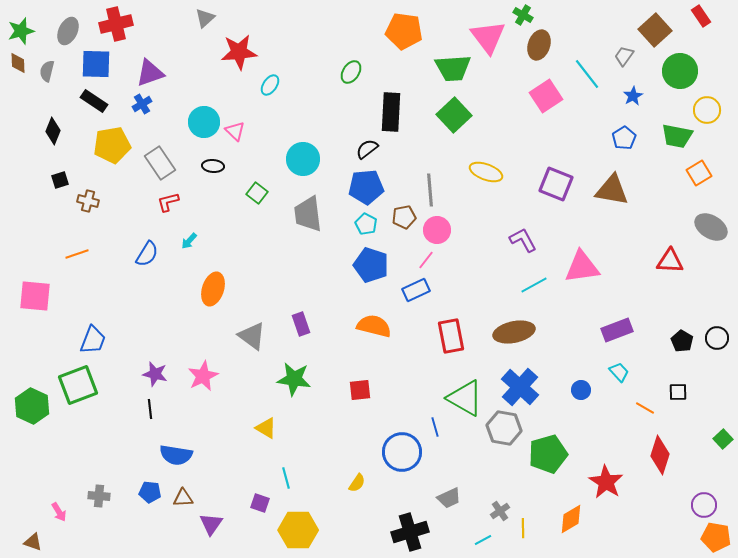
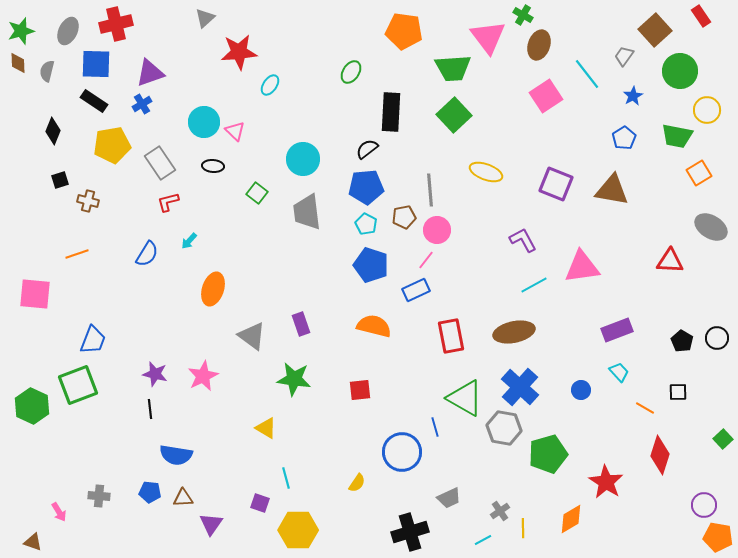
gray trapezoid at (308, 214): moved 1 px left, 2 px up
pink square at (35, 296): moved 2 px up
orange pentagon at (716, 537): moved 2 px right
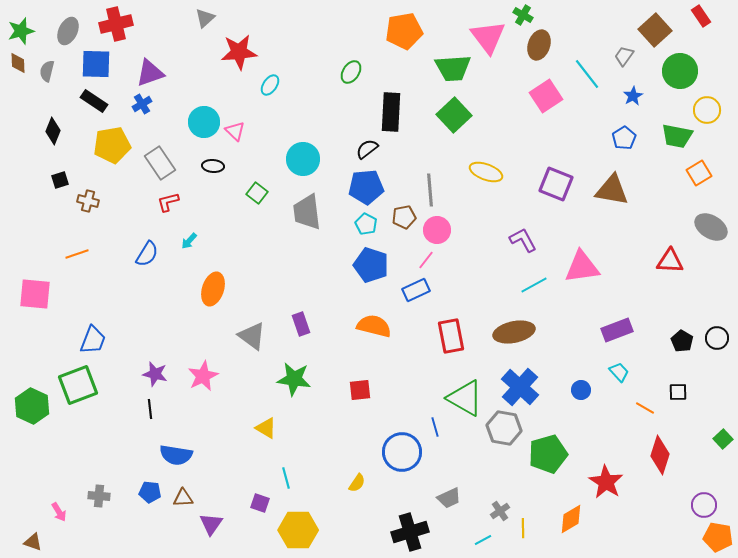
orange pentagon at (404, 31): rotated 18 degrees counterclockwise
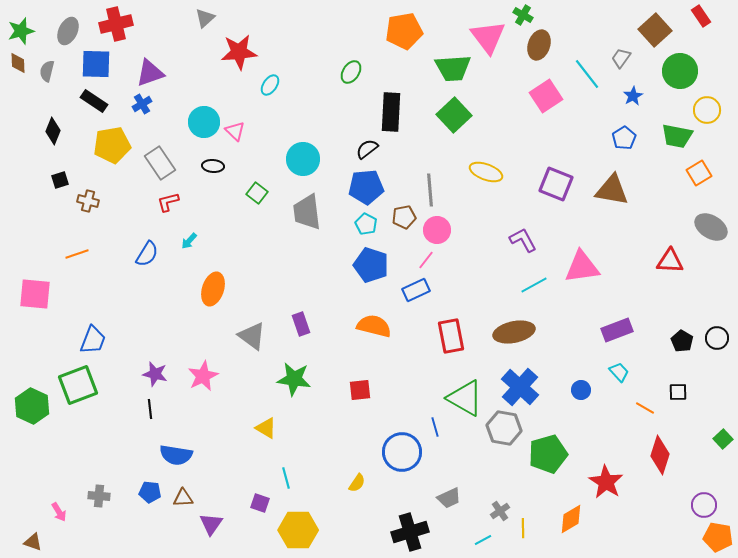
gray trapezoid at (624, 56): moved 3 px left, 2 px down
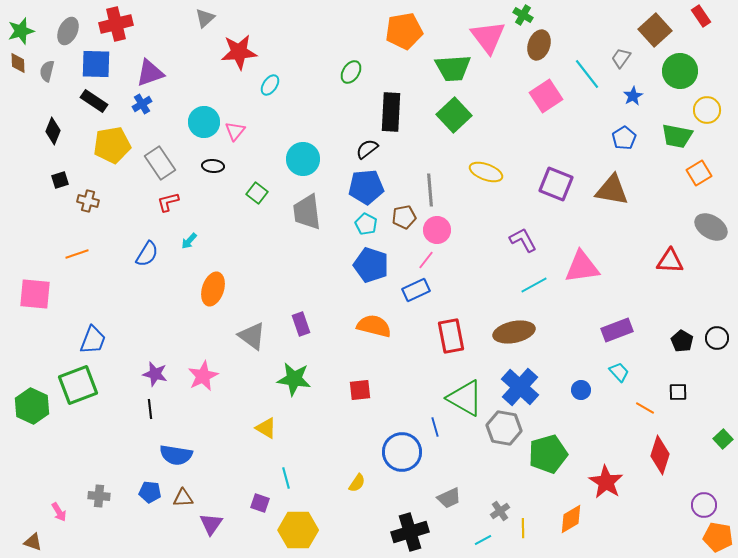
pink triangle at (235, 131): rotated 25 degrees clockwise
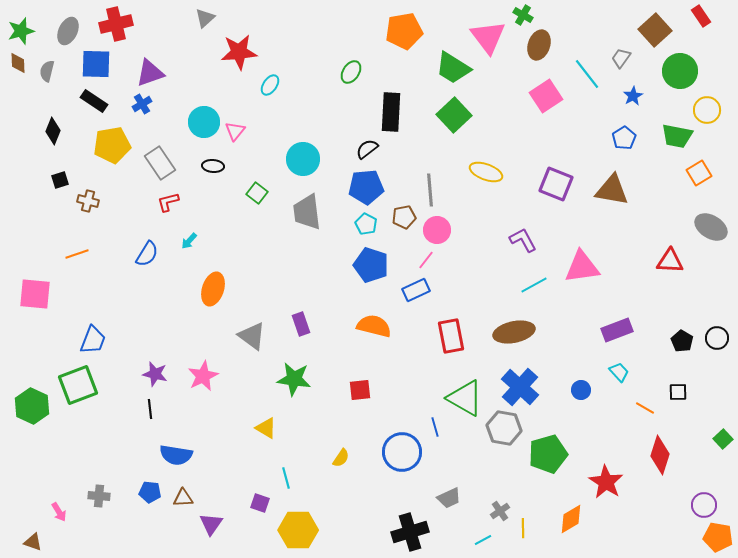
green trapezoid at (453, 68): rotated 36 degrees clockwise
yellow semicircle at (357, 483): moved 16 px left, 25 px up
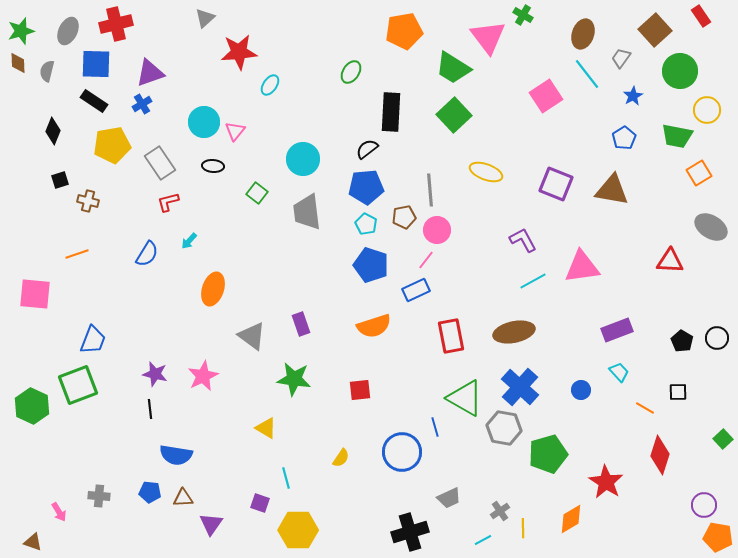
brown ellipse at (539, 45): moved 44 px right, 11 px up
cyan line at (534, 285): moved 1 px left, 4 px up
orange semicircle at (374, 326): rotated 148 degrees clockwise
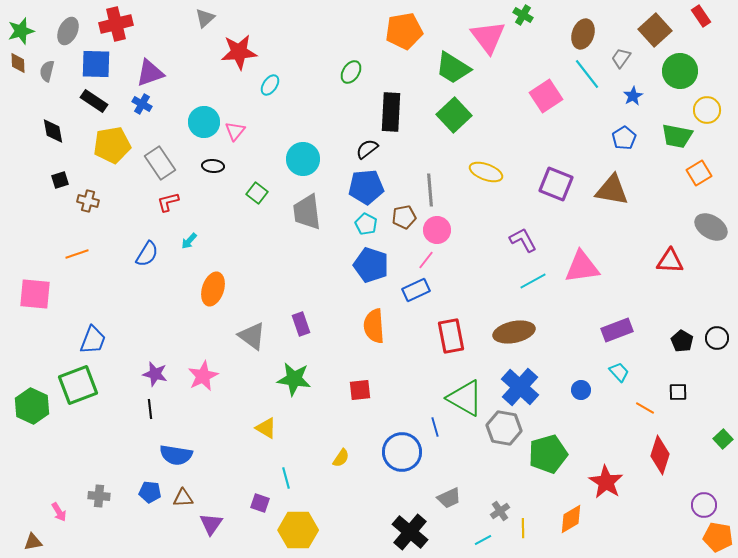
blue cross at (142, 104): rotated 30 degrees counterclockwise
black diamond at (53, 131): rotated 32 degrees counterclockwise
orange semicircle at (374, 326): rotated 104 degrees clockwise
black cross at (410, 532): rotated 33 degrees counterclockwise
brown triangle at (33, 542): rotated 30 degrees counterclockwise
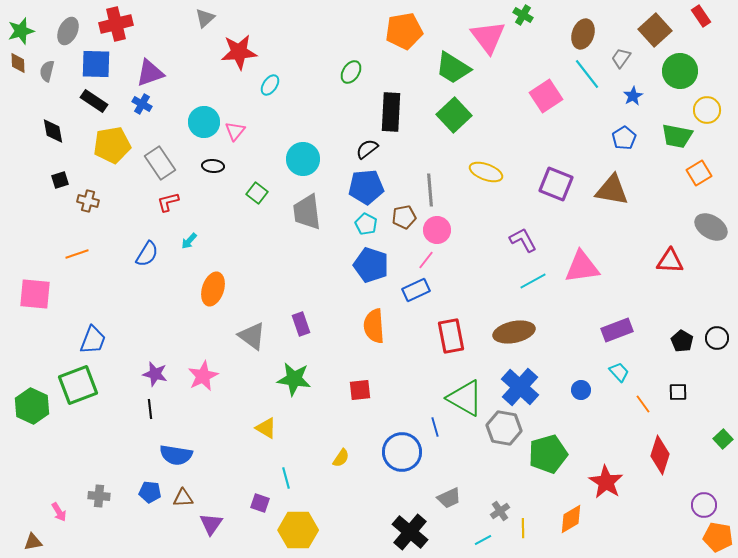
orange line at (645, 408): moved 2 px left, 4 px up; rotated 24 degrees clockwise
